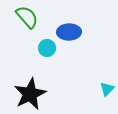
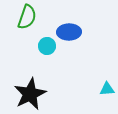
green semicircle: rotated 60 degrees clockwise
cyan circle: moved 2 px up
cyan triangle: rotated 42 degrees clockwise
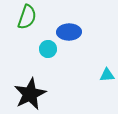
cyan circle: moved 1 px right, 3 px down
cyan triangle: moved 14 px up
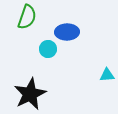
blue ellipse: moved 2 px left
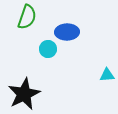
black star: moved 6 px left
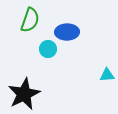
green semicircle: moved 3 px right, 3 px down
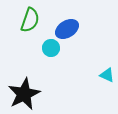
blue ellipse: moved 3 px up; rotated 30 degrees counterclockwise
cyan circle: moved 3 px right, 1 px up
cyan triangle: rotated 28 degrees clockwise
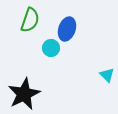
blue ellipse: rotated 40 degrees counterclockwise
cyan triangle: rotated 21 degrees clockwise
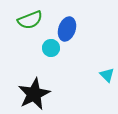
green semicircle: rotated 50 degrees clockwise
black star: moved 10 px right
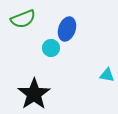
green semicircle: moved 7 px left, 1 px up
cyan triangle: rotated 35 degrees counterclockwise
black star: rotated 8 degrees counterclockwise
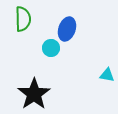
green semicircle: rotated 70 degrees counterclockwise
